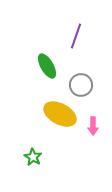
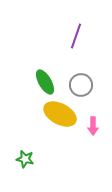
green ellipse: moved 2 px left, 16 px down
green star: moved 8 px left, 2 px down; rotated 18 degrees counterclockwise
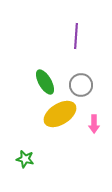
purple line: rotated 15 degrees counterclockwise
yellow ellipse: rotated 60 degrees counterclockwise
pink arrow: moved 1 px right, 2 px up
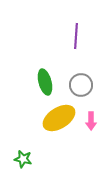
green ellipse: rotated 15 degrees clockwise
yellow ellipse: moved 1 px left, 4 px down
pink arrow: moved 3 px left, 3 px up
green star: moved 2 px left
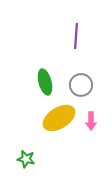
green star: moved 3 px right
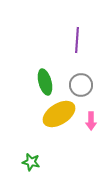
purple line: moved 1 px right, 4 px down
yellow ellipse: moved 4 px up
green star: moved 5 px right, 3 px down
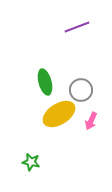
purple line: moved 13 px up; rotated 65 degrees clockwise
gray circle: moved 5 px down
pink arrow: rotated 24 degrees clockwise
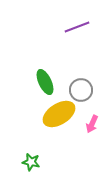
green ellipse: rotated 10 degrees counterclockwise
pink arrow: moved 1 px right, 3 px down
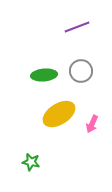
green ellipse: moved 1 px left, 7 px up; rotated 70 degrees counterclockwise
gray circle: moved 19 px up
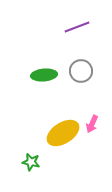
yellow ellipse: moved 4 px right, 19 px down
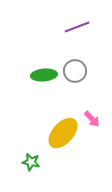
gray circle: moved 6 px left
pink arrow: moved 5 px up; rotated 66 degrees counterclockwise
yellow ellipse: rotated 16 degrees counterclockwise
